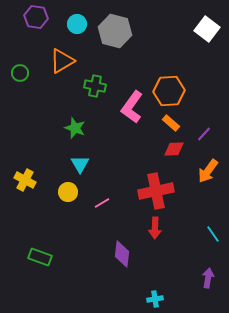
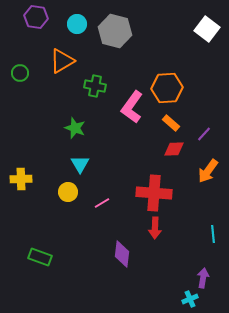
orange hexagon: moved 2 px left, 3 px up
yellow cross: moved 4 px left, 1 px up; rotated 30 degrees counterclockwise
red cross: moved 2 px left, 2 px down; rotated 16 degrees clockwise
cyan line: rotated 30 degrees clockwise
purple arrow: moved 5 px left
cyan cross: moved 35 px right; rotated 14 degrees counterclockwise
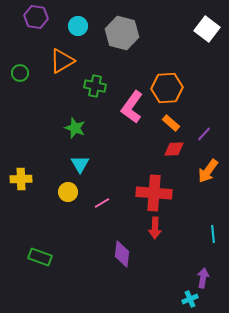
cyan circle: moved 1 px right, 2 px down
gray hexagon: moved 7 px right, 2 px down
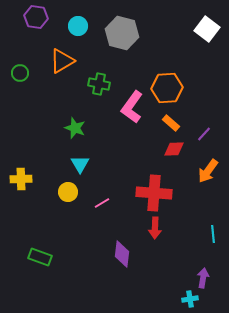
green cross: moved 4 px right, 2 px up
cyan cross: rotated 14 degrees clockwise
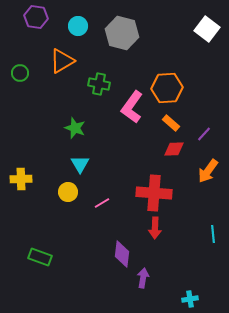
purple arrow: moved 60 px left
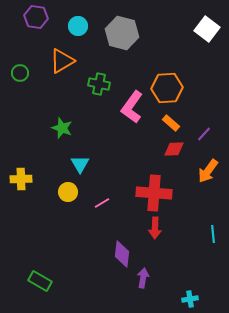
green star: moved 13 px left
green rectangle: moved 24 px down; rotated 10 degrees clockwise
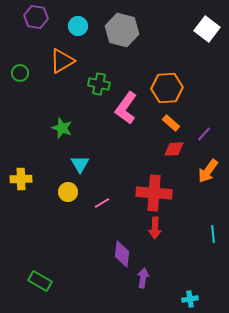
gray hexagon: moved 3 px up
pink L-shape: moved 6 px left, 1 px down
